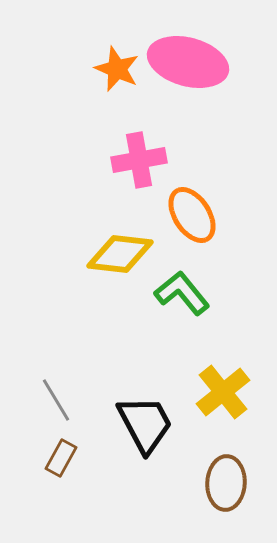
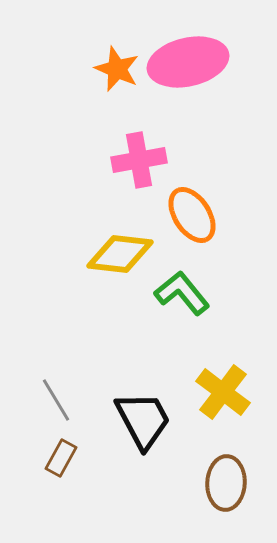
pink ellipse: rotated 28 degrees counterclockwise
yellow cross: rotated 14 degrees counterclockwise
black trapezoid: moved 2 px left, 4 px up
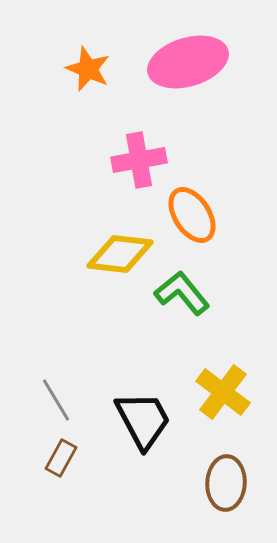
pink ellipse: rotated 4 degrees counterclockwise
orange star: moved 29 px left
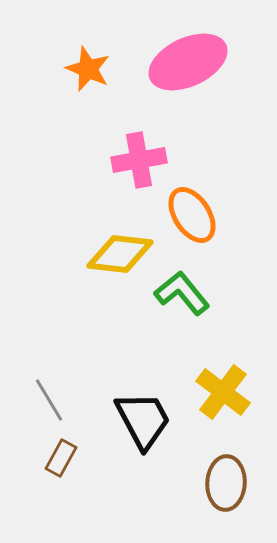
pink ellipse: rotated 8 degrees counterclockwise
gray line: moved 7 px left
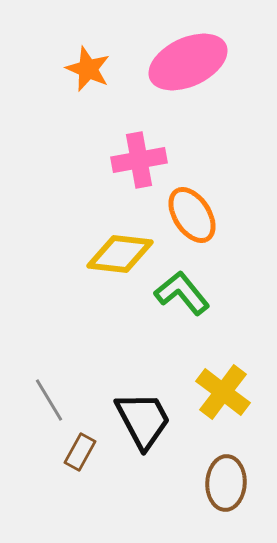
brown rectangle: moved 19 px right, 6 px up
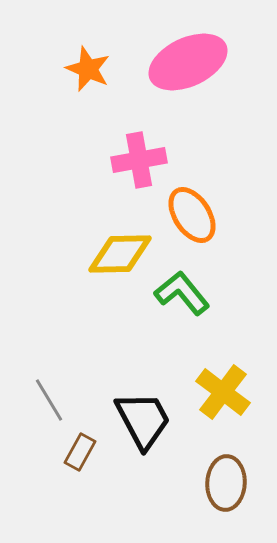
yellow diamond: rotated 8 degrees counterclockwise
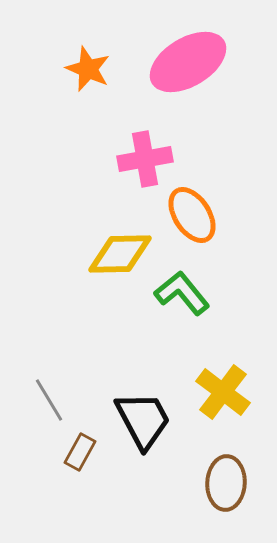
pink ellipse: rotated 6 degrees counterclockwise
pink cross: moved 6 px right, 1 px up
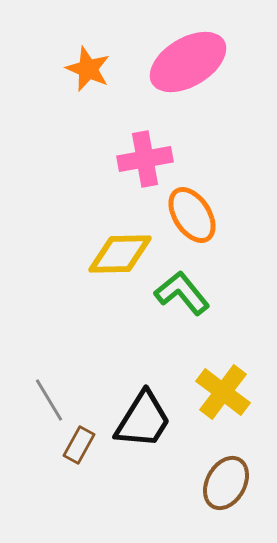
black trapezoid: rotated 60 degrees clockwise
brown rectangle: moved 1 px left, 7 px up
brown ellipse: rotated 26 degrees clockwise
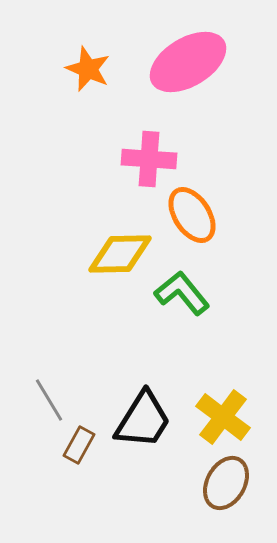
pink cross: moved 4 px right; rotated 14 degrees clockwise
yellow cross: moved 25 px down
